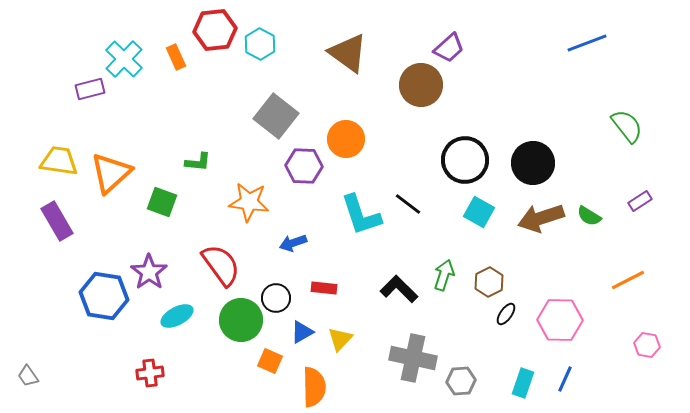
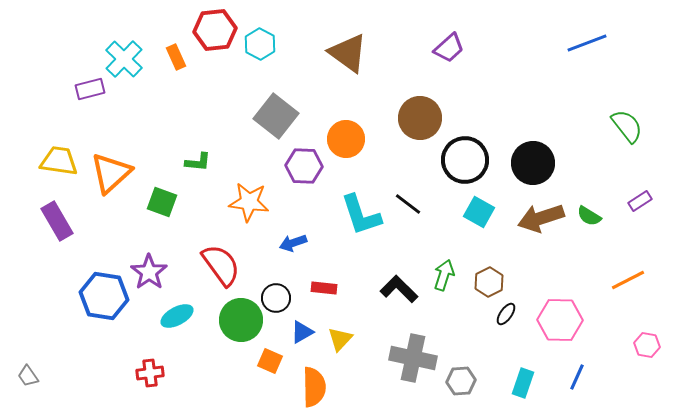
brown circle at (421, 85): moved 1 px left, 33 px down
blue line at (565, 379): moved 12 px right, 2 px up
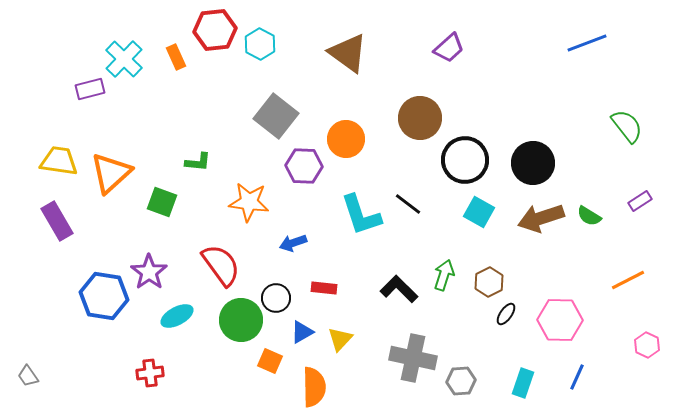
pink hexagon at (647, 345): rotated 15 degrees clockwise
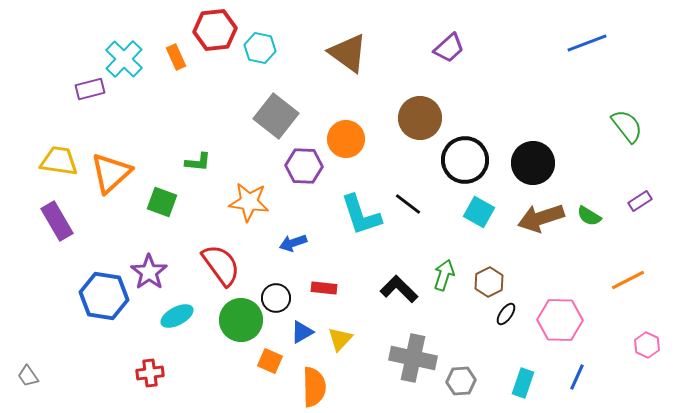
cyan hexagon at (260, 44): moved 4 px down; rotated 16 degrees counterclockwise
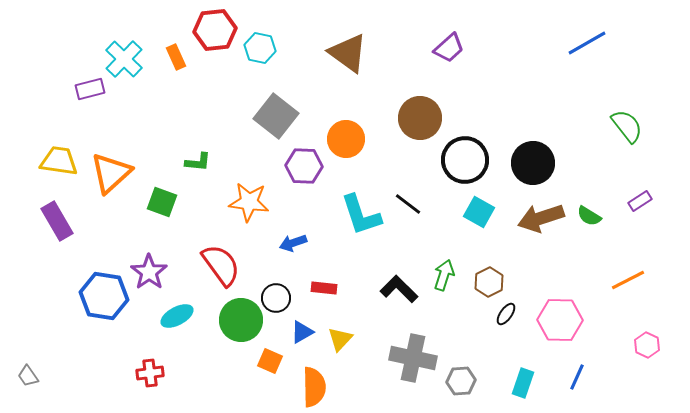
blue line at (587, 43): rotated 9 degrees counterclockwise
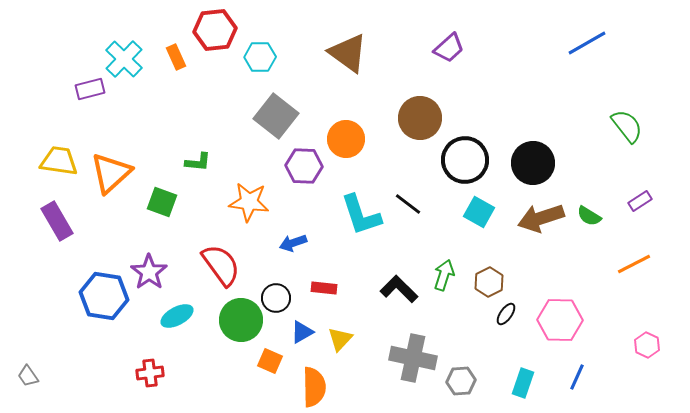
cyan hexagon at (260, 48): moved 9 px down; rotated 12 degrees counterclockwise
orange line at (628, 280): moved 6 px right, 16 px up
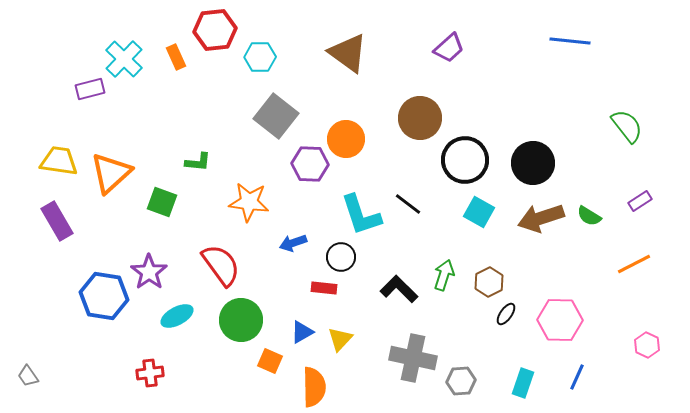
blue line at (587, 43): moved 17 px left, 2 px up; rotated 36 degrees clockwise
purple hexagon at (304, 166): moved 6 px right, 2 px up
black circle at (276, 298): moved 65 px right, 41 px up
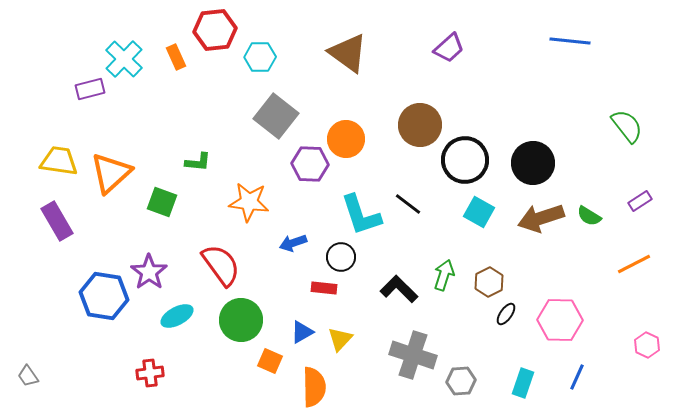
brown circle at (420, 118): moved 7 px down
gray cross at (413, 358): moved 3 px up; rotated 6 degrees clockwise
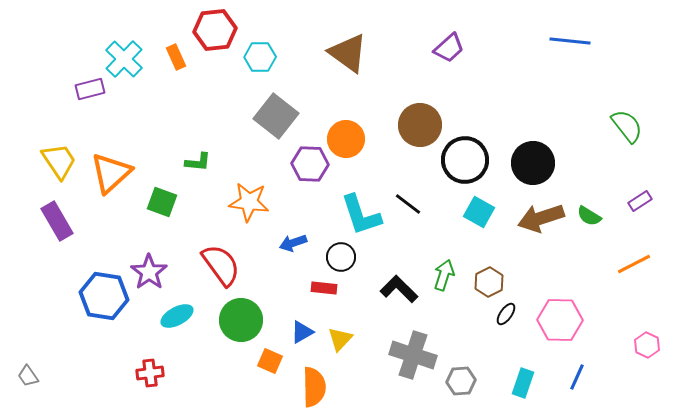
yellow trapezoid at (59, 161): rotated 48 degrees clockwise
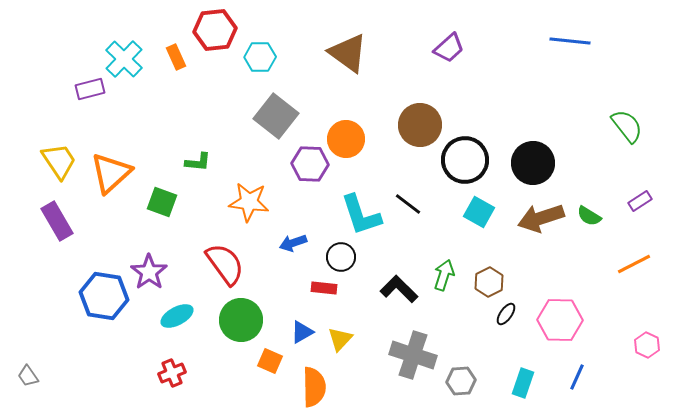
red semicircle at (221, 265): moved 4 px right, 1 px up
red cross at (150, 373): moved 22 px right; rotated 16 degrees counterclockwise
